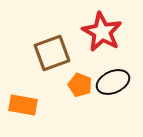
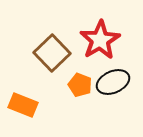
red star: moved 2 px left, 8 px down; rotated 12 degrees clockwise
brown square: rotated 24 degrees counterclockwise
orange rectangle: rotated 12 degrees clockwise
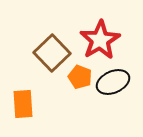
orange pentagon: moved 8 px up
orange rectangle: moved 1 px up; rotated 64 degrees clockwise
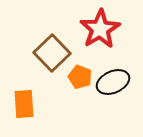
red star: moved 11 px up
orange rectangle: moved 1 px right
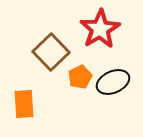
brown square: moved 1 px left, 1 px up
orange pentagon: rotated 25 degrees clockwise
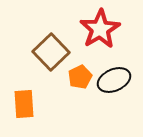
black ellipse: moved 1 px right, 2 px up
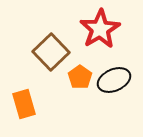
orange pentagon: rotated 10 degrees counterclockwise
orange rectangle: rotated 12 degrees counterclockwise
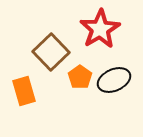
orange rectangle: moved 13 px up
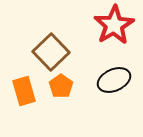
red star: moved 14 px right, 4 px up
orange pentagon: moved 19 px left, 9 px down
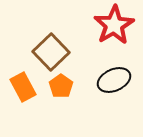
orange rectangle: moved 1 px left, 4 px up; rotated 12 degrees counterclockwise
